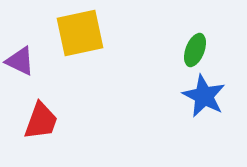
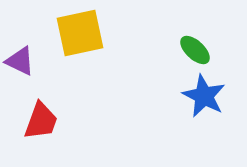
green ellipse: rotated 68 degrees counterclockwise
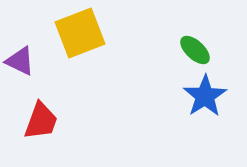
yellow square: rotated 9 degrees counterclockwise
blue star: moved 1 px right; rotated 12 degrees clockwise
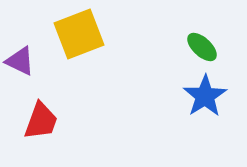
yellow square: moved 1 px left, 1 px down
green ellipse: moved 7 px right, 3 px up
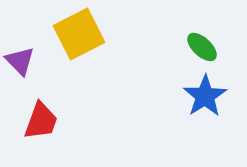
yellow square: rotated 6 degrees counterclockwise
purple triangle: rotated 20 degrees clockwise
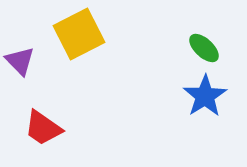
green ellipse: moved 2 px right, 1 px down
red trapezoid: moved 2 px right, 7 px down; rotated 105 degrees clockwise
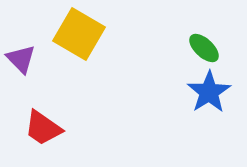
yellow square: rotated 33 degrees counterclockwise
purple triangle: moved 1 px right, 2 px up
blue star: moved 4 px right, 4 px up
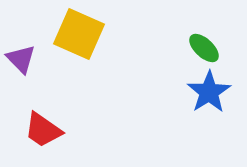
yellow square: rotated 6 degrees counterclockwise
red trapezoid: moved 2 px down
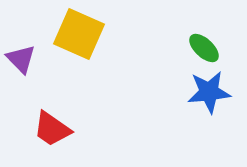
blue star: rotated 27 degrees clockwise
red trapezoid: moved 9 px right, 1 px up
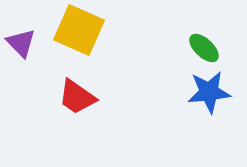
yellow square: moved 4 px up
purple triangle: moved 16 px up
red trapezoid: moved 25 px right, 32 px up
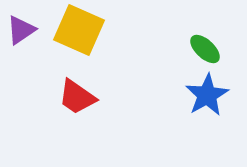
purple triangle: moved 13 px up; rotated 40 degrees clockwise
green ellipse: moved 1 px right, 1 px down
blue star: moved 2 px left, 3 px down; rotated 24 degrees counterclockwise
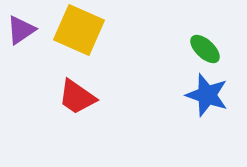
blue star: rotated 24 degrees counterclockwise
